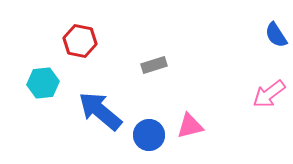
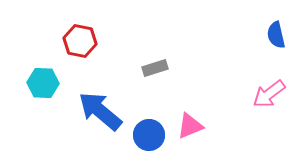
blue semicircle: rotated 20 degrees clockwise
gray rectangle: moved 1 px right, 3 px down
cyan hexagon: rotated 8 degrees clockwise
pink triangle: rotated 8 degrees counterclockwise
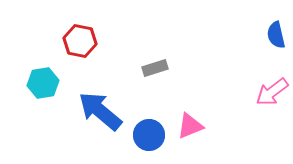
cyan hexagon: rotated 12 degrees counterclockwise
pink arrow: moved 3 px right, 2 px up
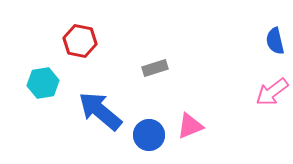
blue semicircle: moved 1 px left, 6 px down
